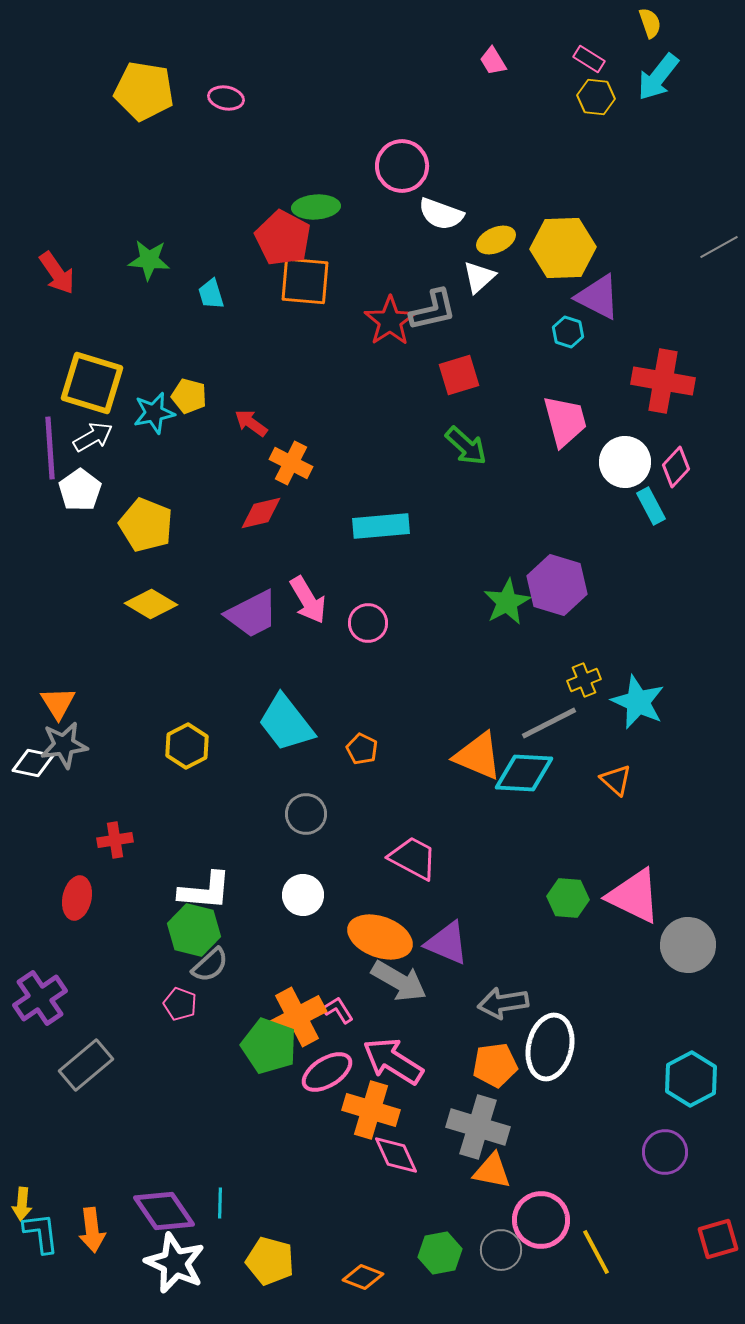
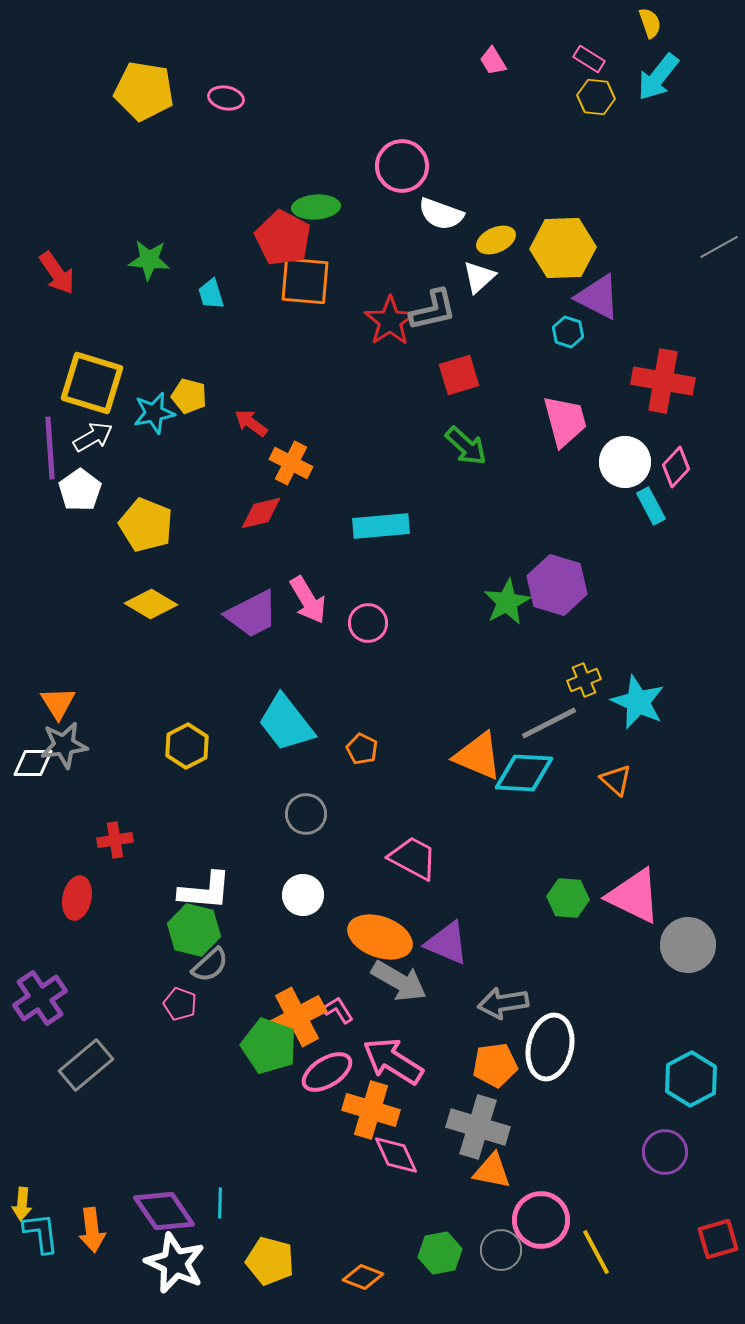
white diamond at (33, 763): rotated 12 degrees counterclockwise
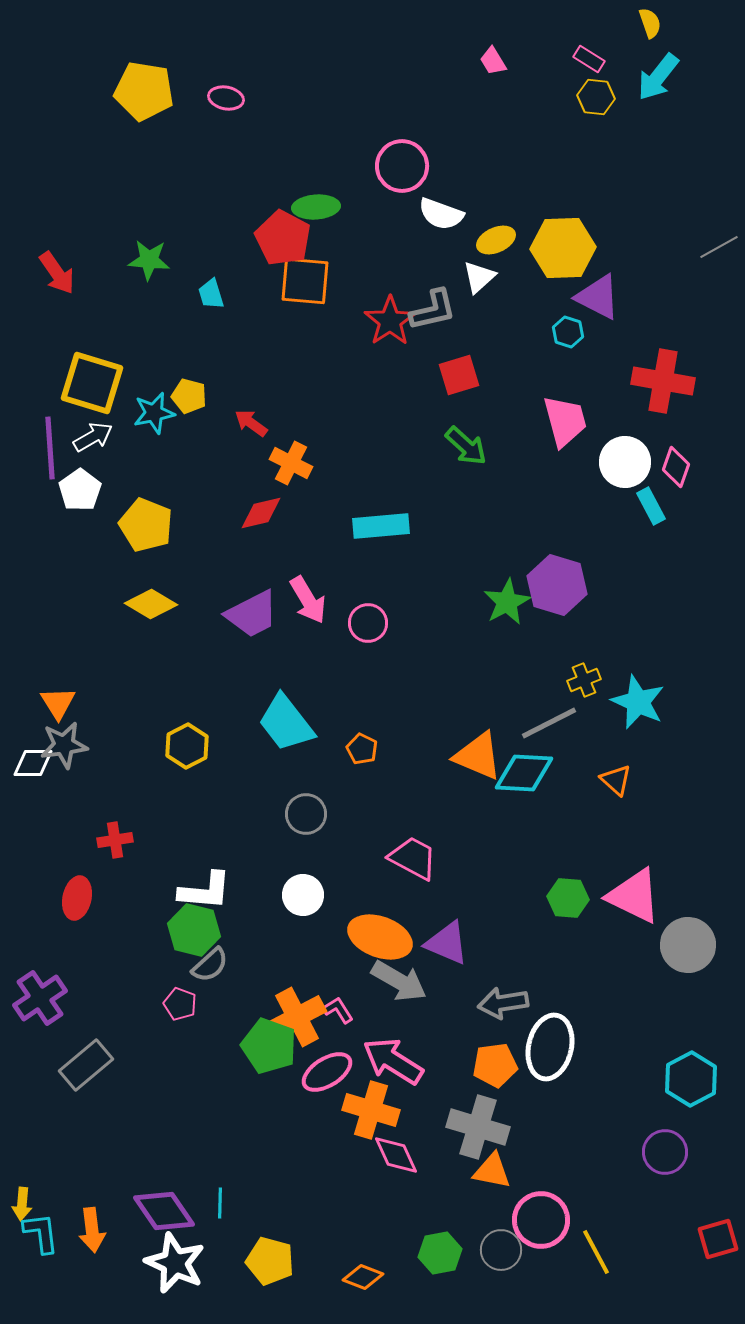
pink diamond at (676, 467): rotated 24 degrees counterclockwise
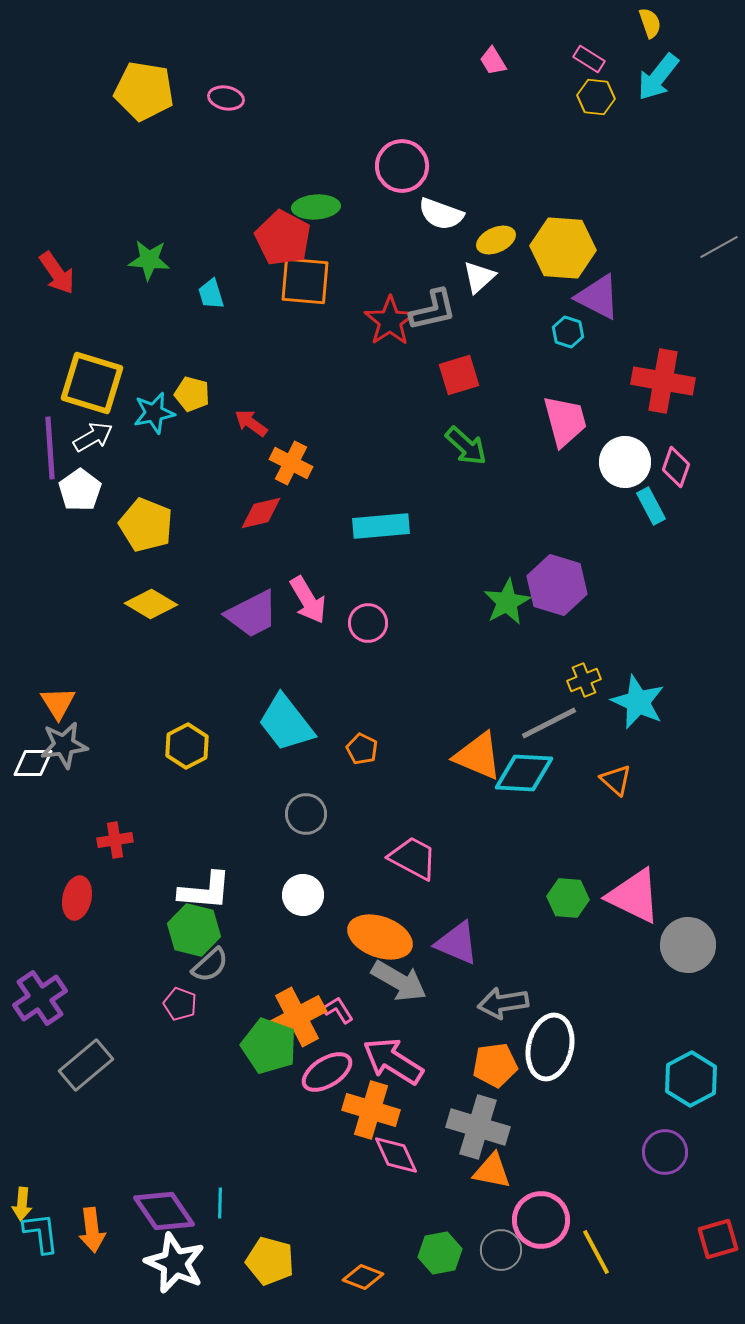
yellow hexagon at (563, 248): rotated 6 degrees clockwise
yellow pentagon at (189, 396): moved 3 px right, 2 px up
purple triangle at (447, 943): moved 10 px right
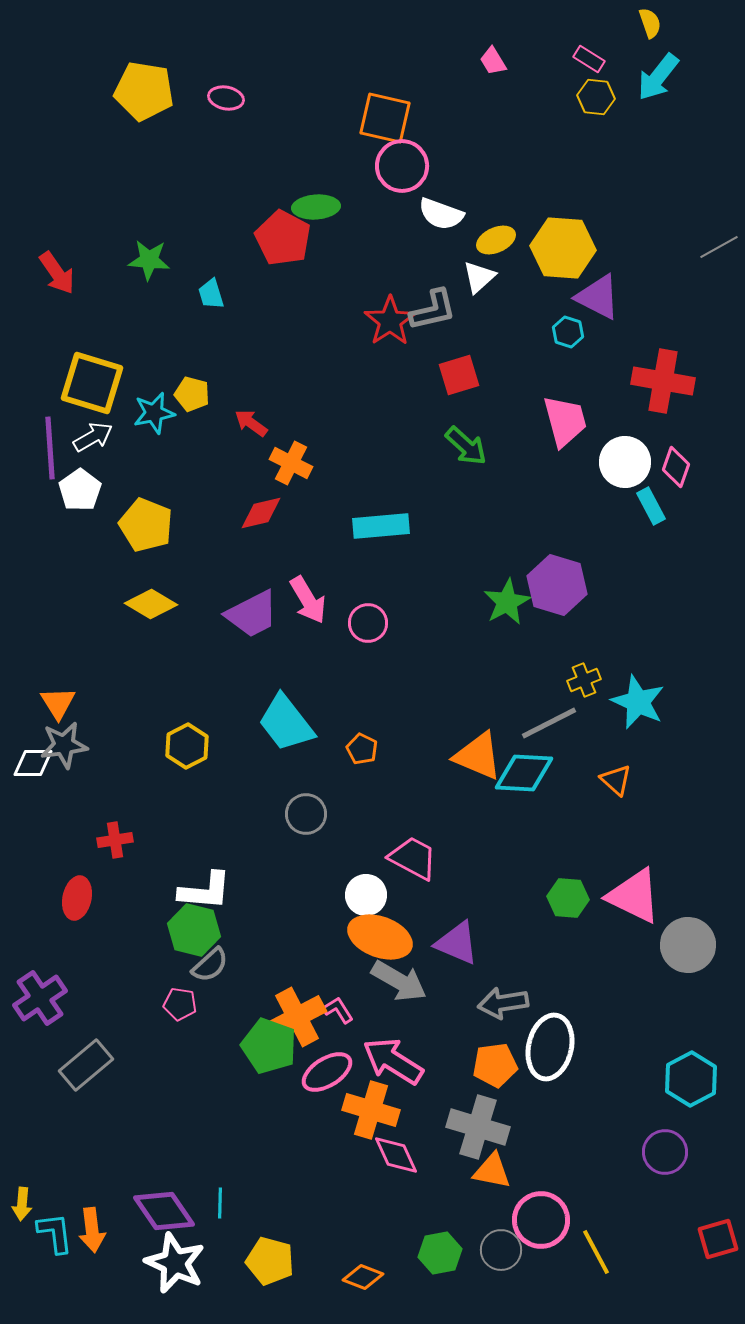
orange square at (305, 281): moved 80 px right, 163 px up; rotated 8 degrees clockwise
white circle at (303, 895): moved 63 px right
pink pentagon at (180, 1004): rotated 12 degrees counterclockwise
cyan L-shape at (41, 1233): moved 14 px right
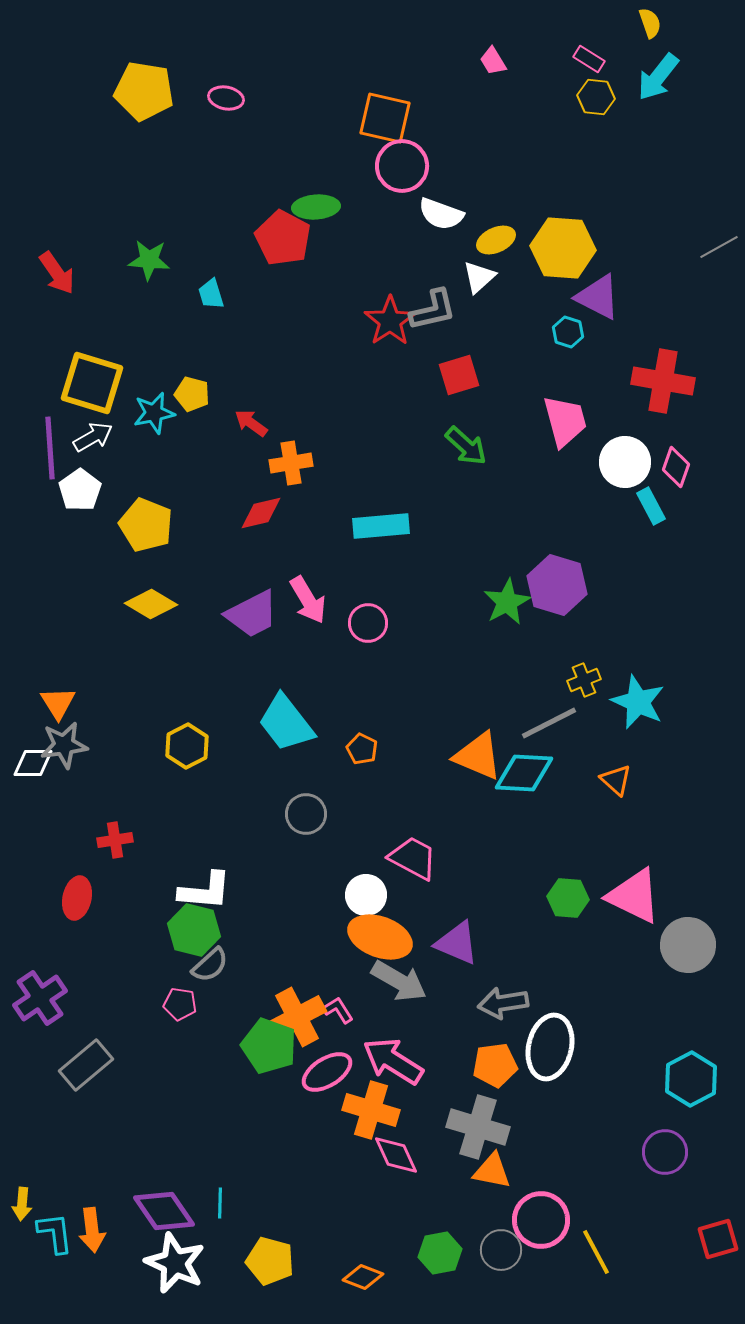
orange cross at (291, 463): rotated 36 degrees counterclockwise
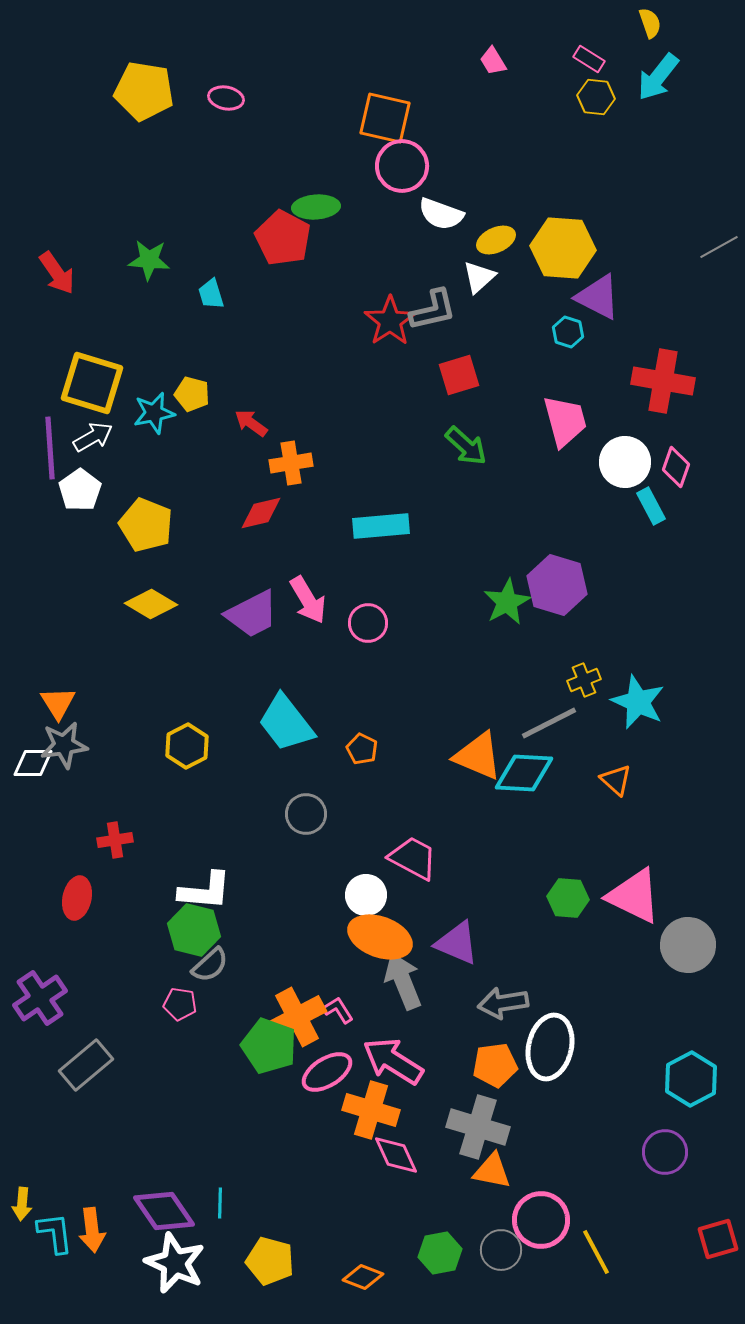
gray arrow at (399, 981): moved 4 px right; rotated 142 degrees counterclockwise
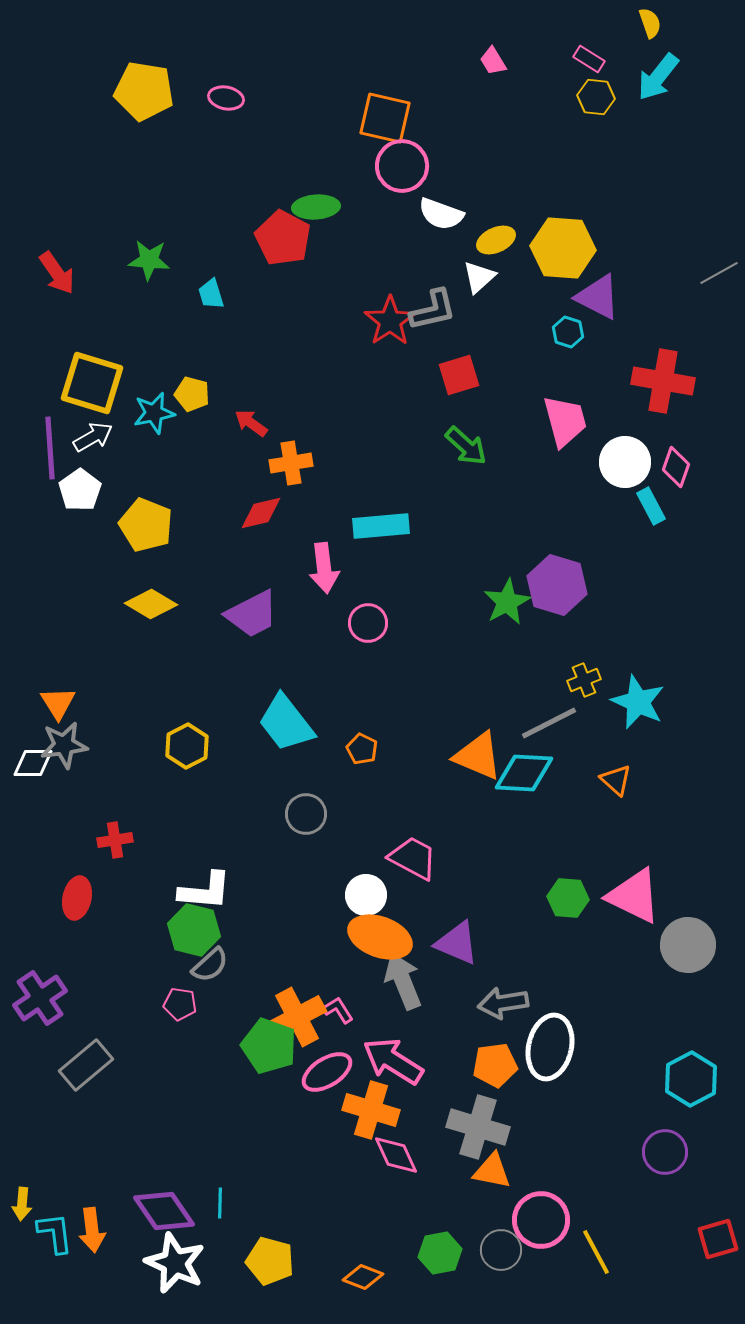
gray line at (719, 247): moved 26 px down
pink arrow at (308, 600): moved 16 px right, 32 px up; rotated 24 degrees clockwise
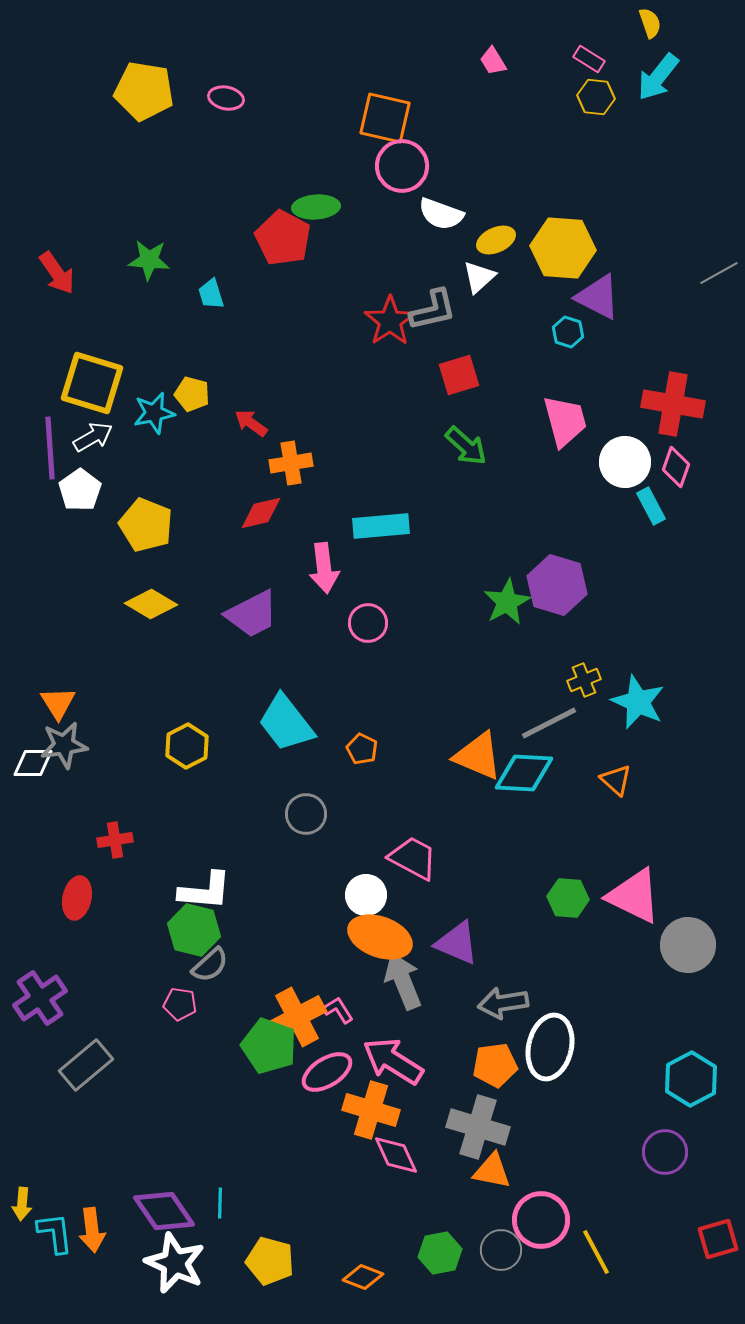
red cross at (663, 381): moved 10 px right, 23 px down
